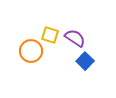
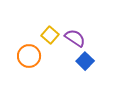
yellow square: rotated 24 degrees clockwise
orange circle: moved 2 px left, 5 px down
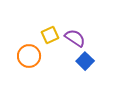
yellow square: rotated 24 degrees clockwise
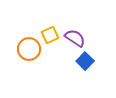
orange circle: moved 7 px up
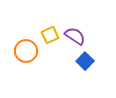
purple semicircle: moved 2 px up
orange circle: moved 3 px left, 2 px down
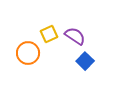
yellow square: moved 1 px left, 1 px up
orange circle: moved 2 px right, 2 px down
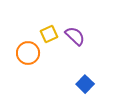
purple semicircle: rotated 10 degrees clockwise
blue square: moved 23 px down
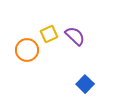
orange circle: moved 1 px left, 3 px up
